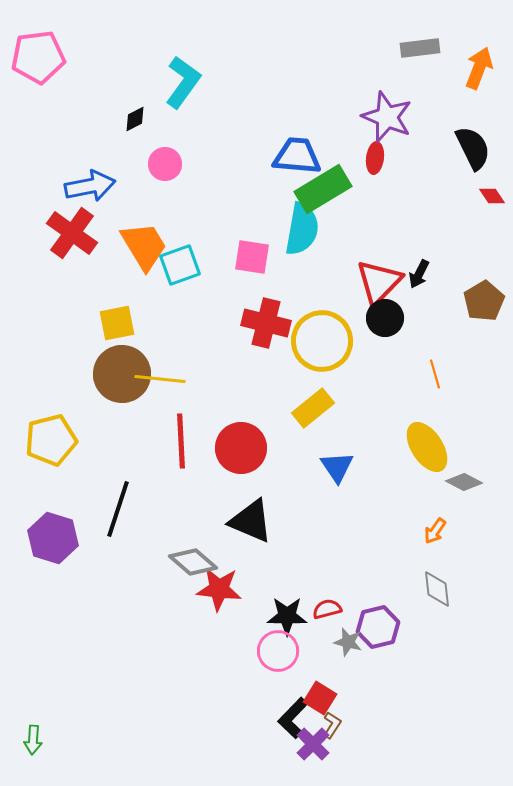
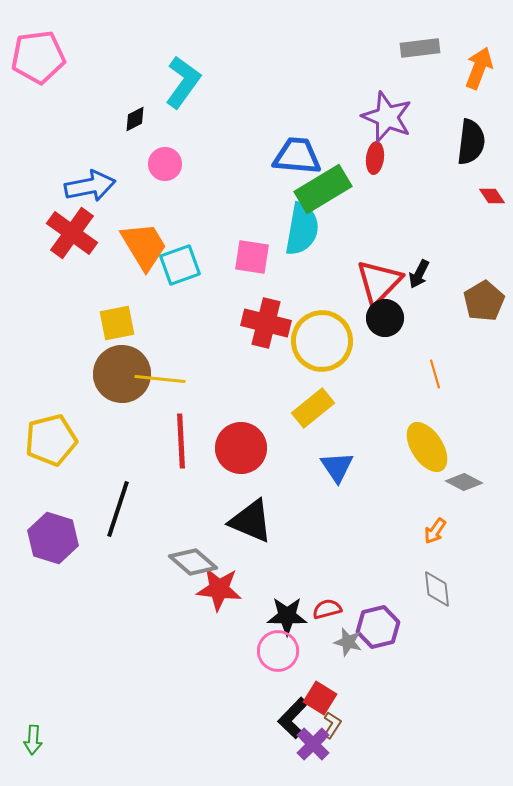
black semicircle at (473, 148): moved 2 px left, 6 px up; rotated 33 degrees clockwise
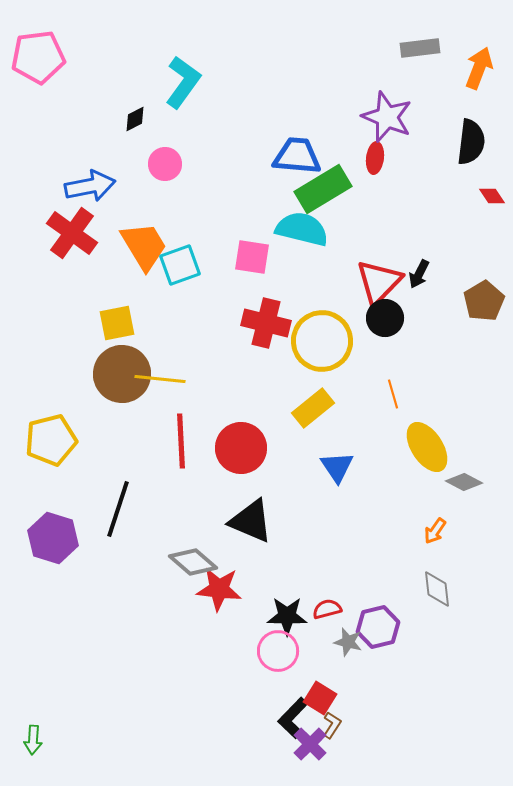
cyan semicircle at (302, 229): rotated 86 degrees counterclockwise
orange line at (435, 374): moved 42 px left, 20 px down
purple cross at (313, 744): moved 3 px left
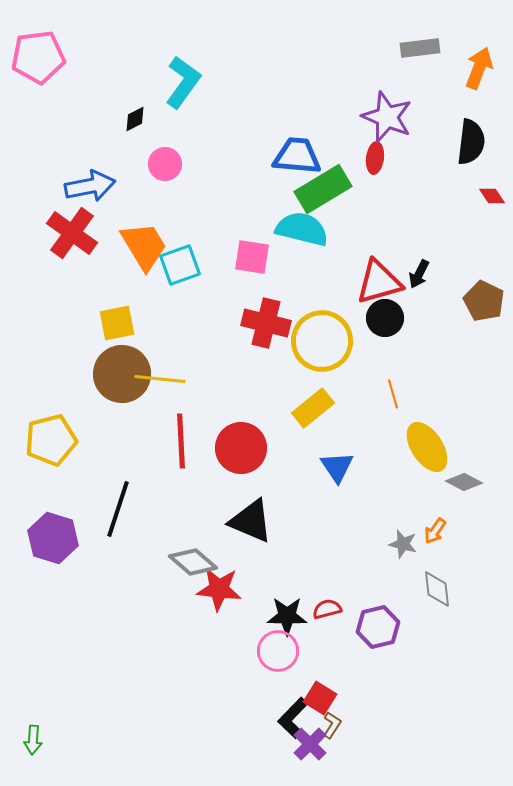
red triangle at (379, 282): rotated 30 degrees clockwise
brown pentagon at (484, 301): rotated 15 degrees counterclockwise
gray star at (348, 642): moved 55 px right, 98 px up
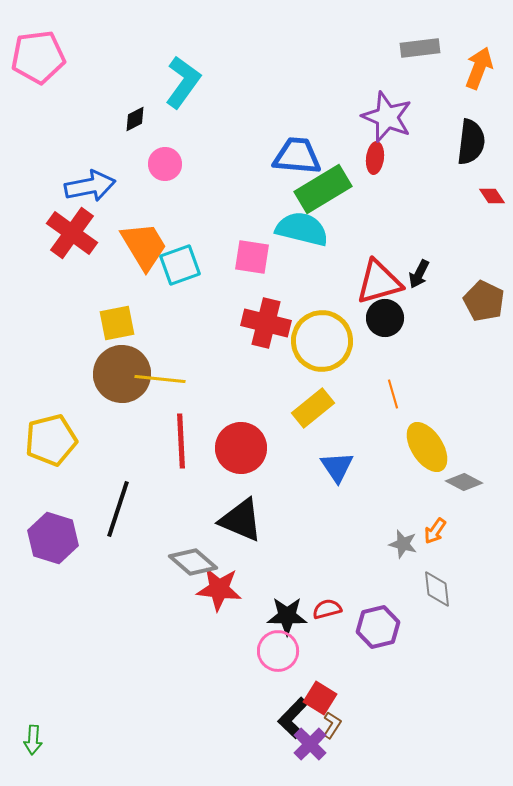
black triangle at (251, 521): moved 10 px left, 1 px up
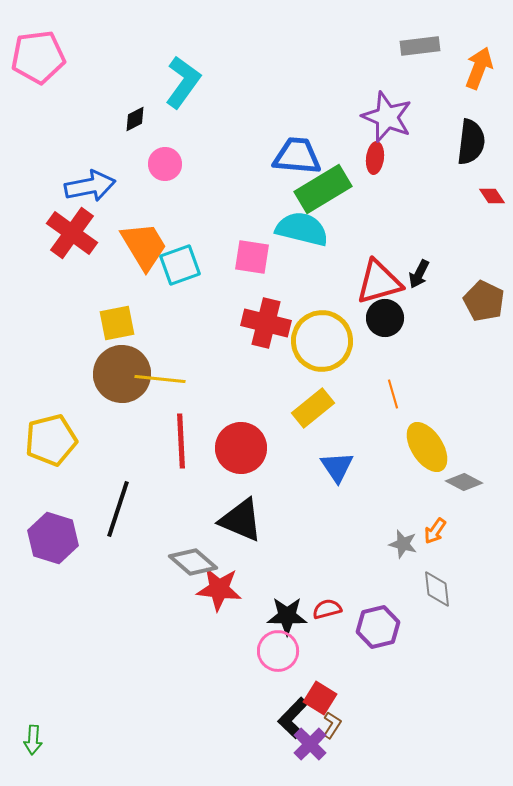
gray rectangle at (420, 48): moved 2 px up
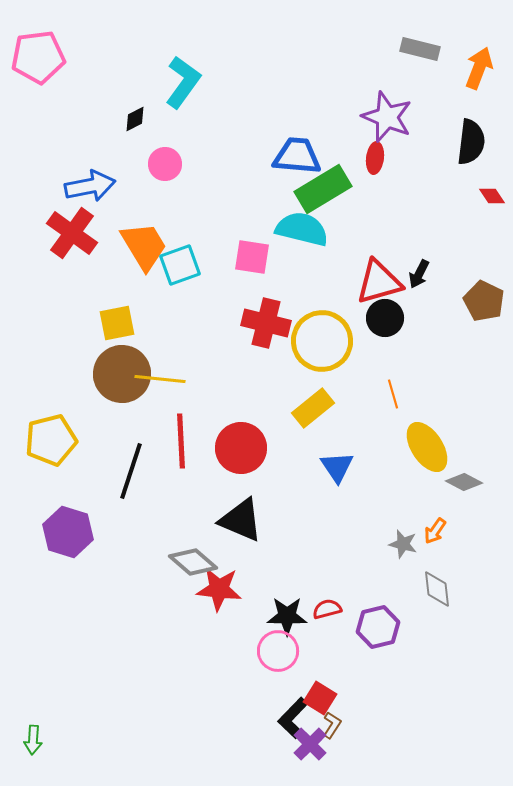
gray rectangle at (420, 46): moved 3 px down; rotated 21 degrees clockwise
black line at (118, 509): moved 13 px right, 38 px up
purple hexagon at (53, 538): moved 15 px right, 6 px up
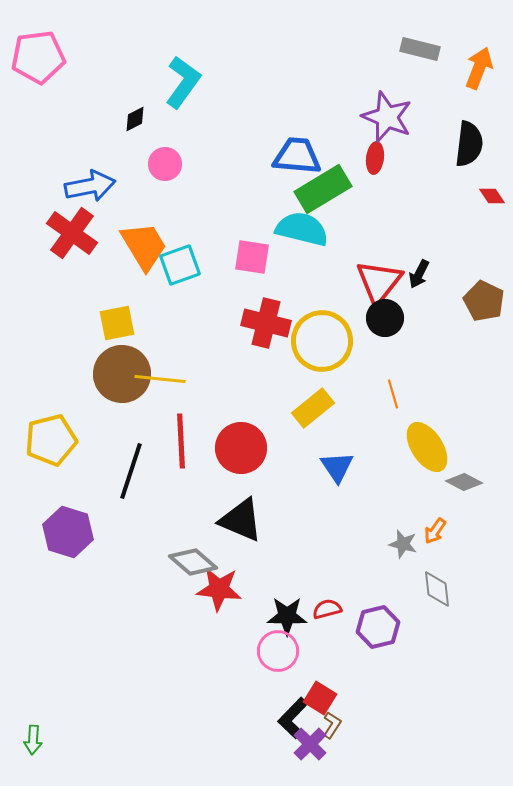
black semicircle at (471, 142): moved 2 px left, 2 px down
red triangle at (379, 282): rotated 36 degrees counterclockwise
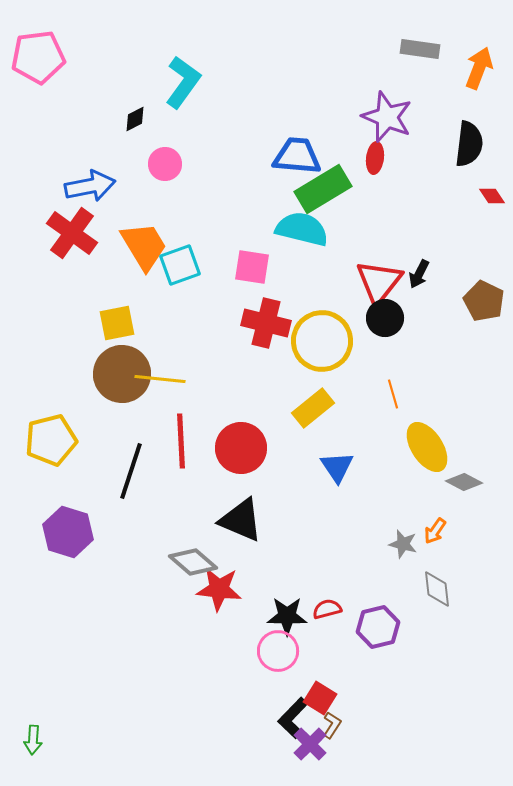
gray rectangle at (420, 49): rotated 6 degrees counterclockwise
pink square at (252, 257): moved 10 px down
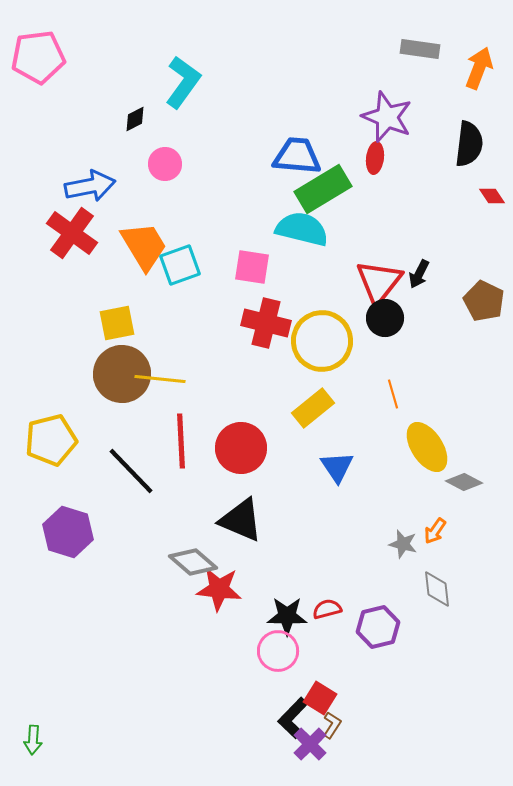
black line at (131, 471): rotated 62 degrees counterclockwise
